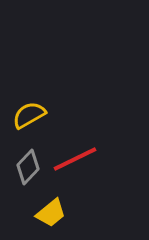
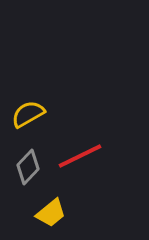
yellow semicircle: moved 1 px left, 1 px up
red line: moved 5 px right, 3 px up
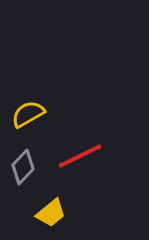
gray diamond: moved 5 px left
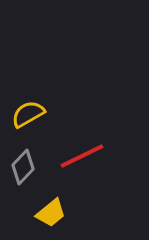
red line: moved 2 px right
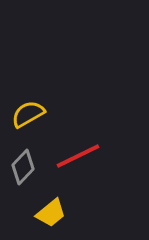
red line: moved 4 px left
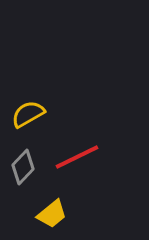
red line: moved 1 px left, 1 px down
yellow trapezoid: moved 1 px right, 1 px down
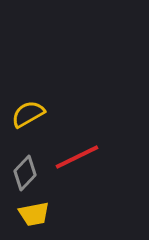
gray diamond: moved 2 px right, 6 px down
yellow trapezoid: moved 18 px left; rotated 28 degrees clockwise
